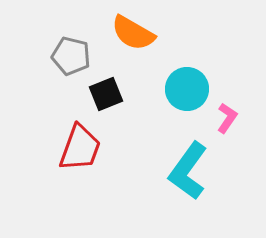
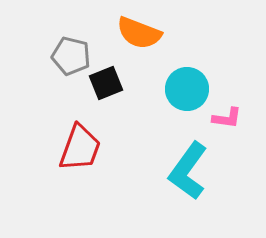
orange semicircle: moved 6 px right; rotated 9 degrees counterclockwise
black square: moved 11 px up
pink L-shape: rotated 64 degrees clockwise
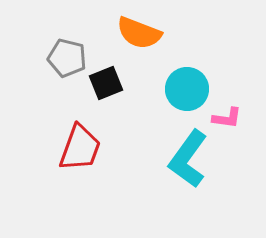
gray pentagon: moved 4 px left, 2 px down
cyan L-shape: moved 12 px up
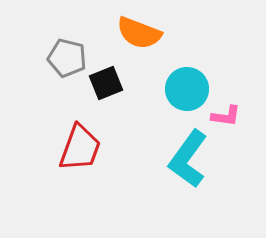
pink L-shape: moved 1 px left, 2 px up
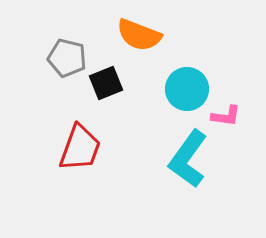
orange semicircle: moved 2 px down
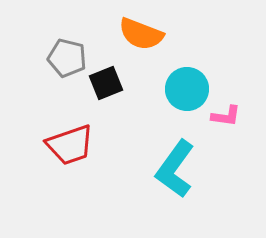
orange semicircle: moved 2 px right, 1 px up
red trapezoid: moved 10 px left, 3 px up; rotated 51 degrees clockwise
cyan L-shape: moved 13 px left, 10 px down
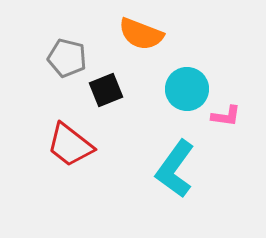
black square: moved 7 px down
red trapezoid: rotated 57 degrees clockwise
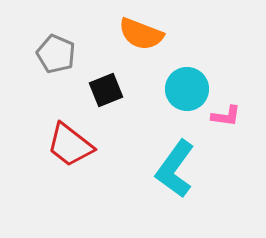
gray pentagon: moved 11 px left, 4 px up; rotated 9 degrees clockwise
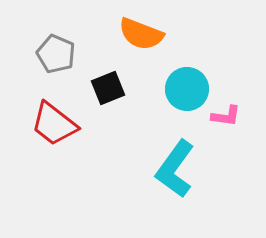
black square: moved 2 px right, 2 px up
red trapezoid: moved 16 px left, 21 px up
